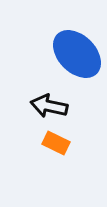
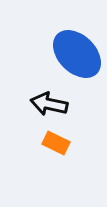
black arrow: moved 2 px up
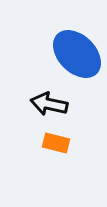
orange rectangle: rotated 12 degrees counterclockwise
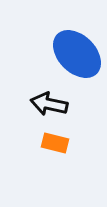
orange rectangle: moved 1 px left
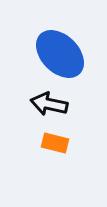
blue ellipse: moved 17 px left
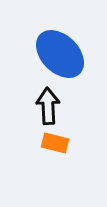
black arrow: moved 1 px left, 2 px down; rotated 75 degrees clockwise
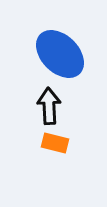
black arrow: moved 1 px right
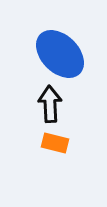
black arrow: moved 1 px right, 2 px up
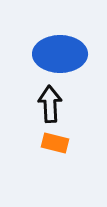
blue ellipse: rotated 45 degrees counterclockwise
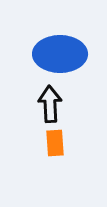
orange rectangle: rotated 72 degrees clockwise
